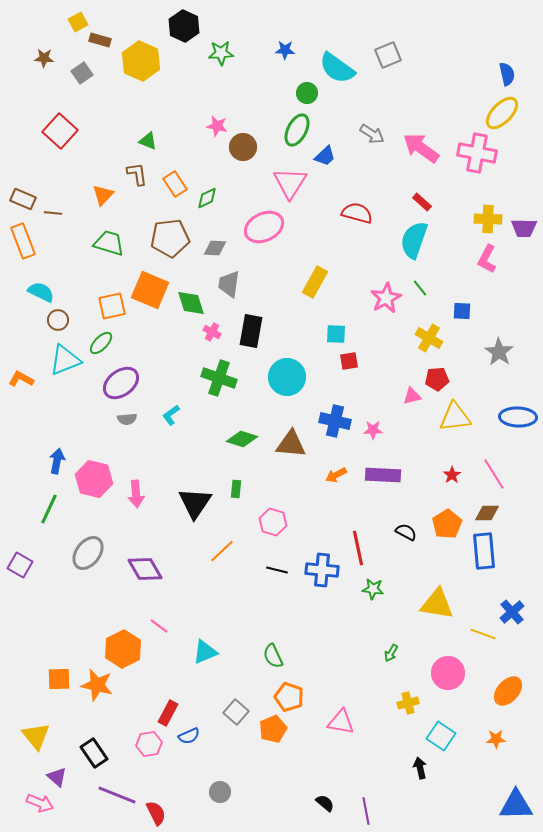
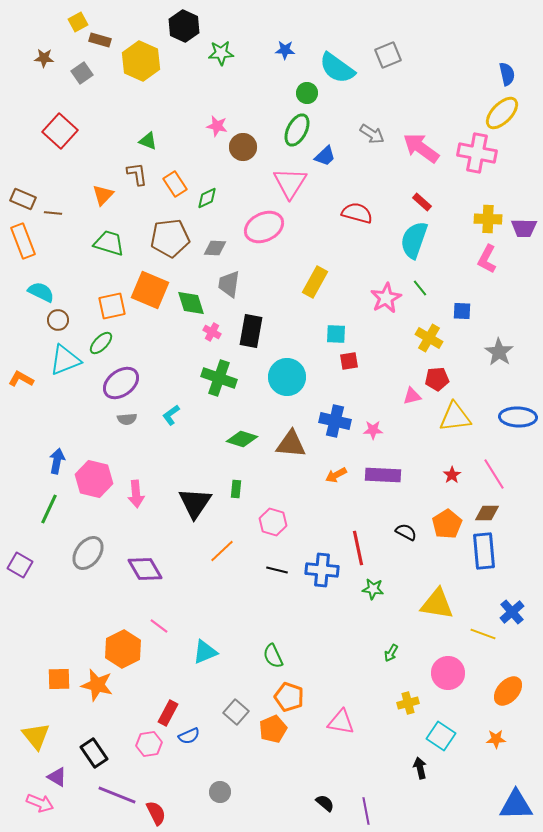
purple triangle at (57, 777): rotated 10 degrees counterclockwise
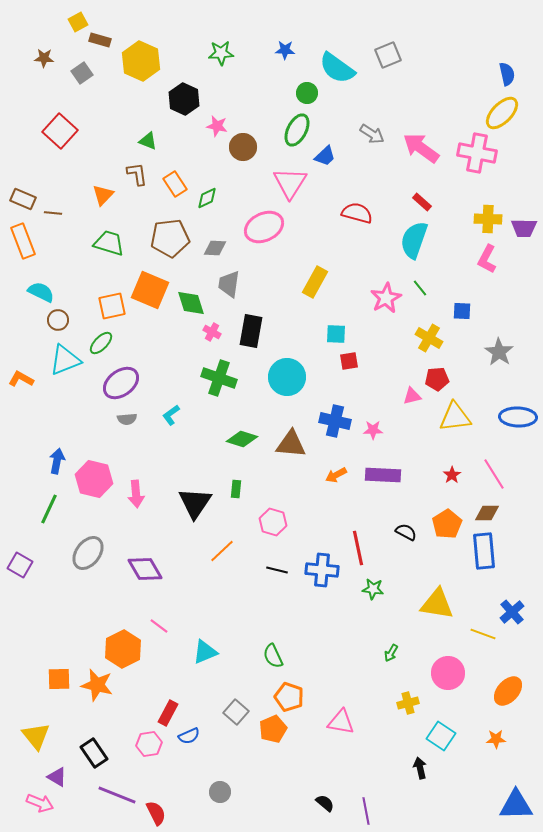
black hexagon at (184, 26): moved 73 px down
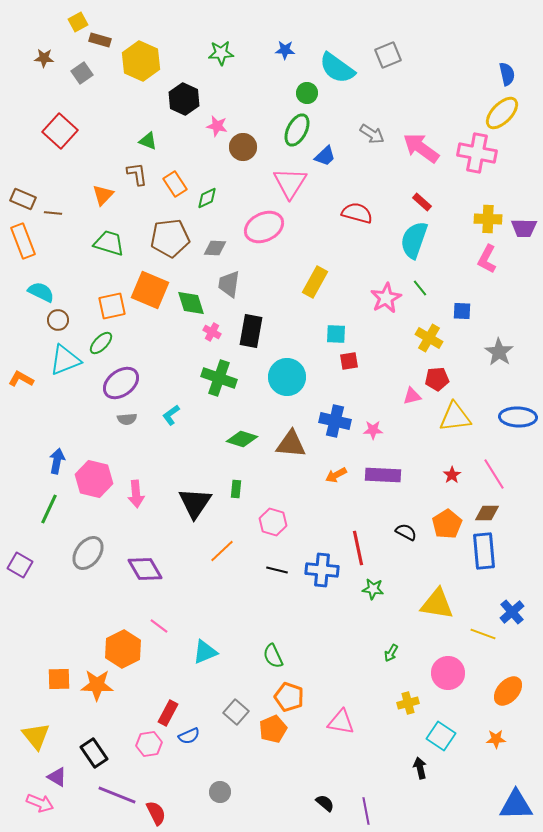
orange star at (97, 685): rotated 12 degrees counterclockwise
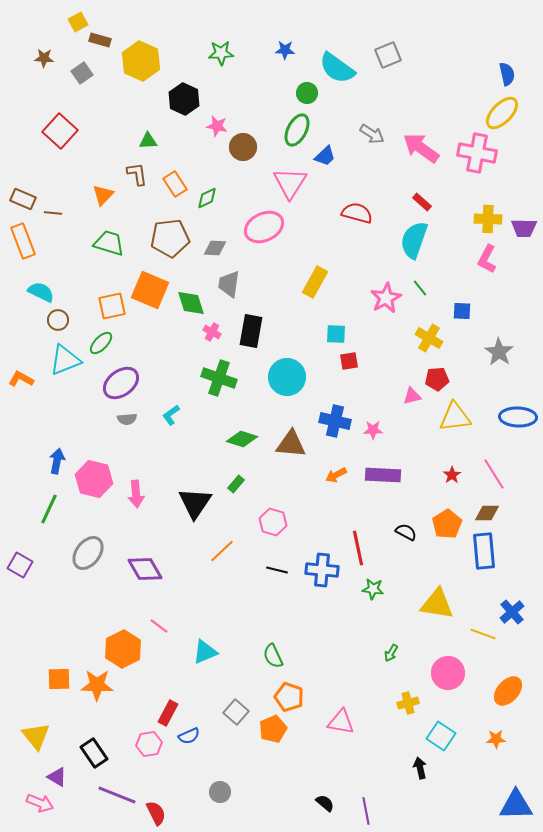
green triangle at (148, 141): rotated 24 degrees counterclockwise
green rectangle at (236, 489): moved 5 px up; rotated 36 degrees clockwise
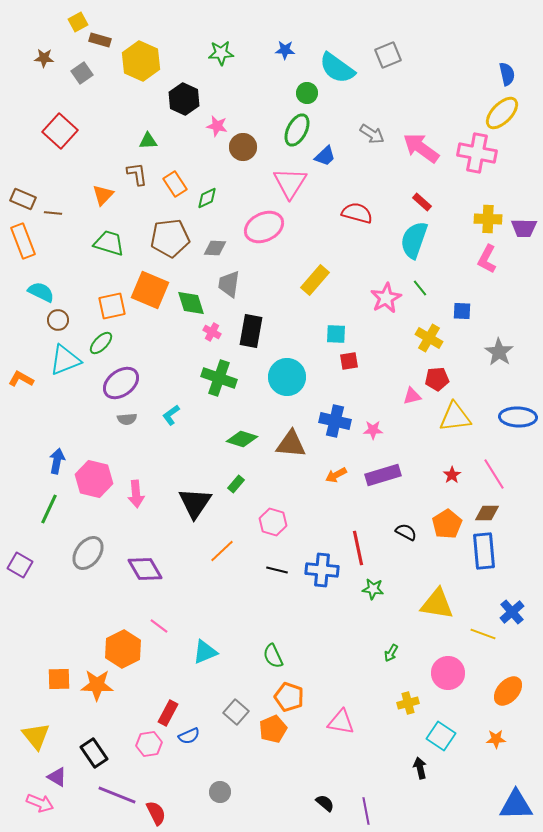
yellow rectangle at (315, 282): moved 2 px up; rotated 12 degrees clockwise
purple rectangle at (383, 475): rotated 20 degrees counterclockwise
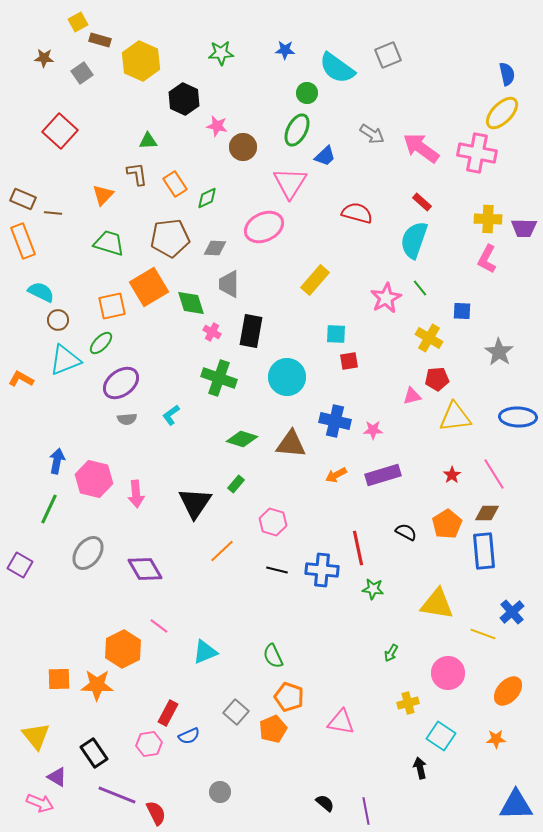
gray trapezoid at (229, 284): rotated 8 degrees counterclockwise
orange square at (150, 290): moved 1 px left, 3 px up; rotated 36 degrees clockwise
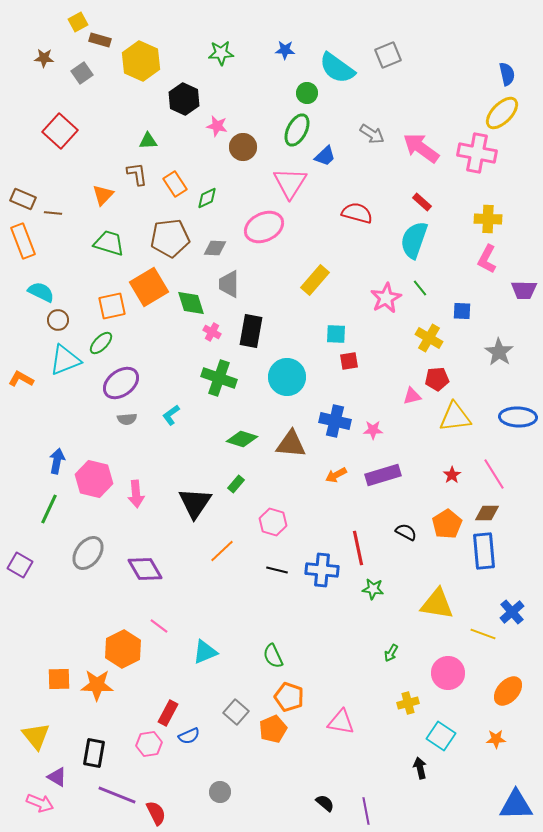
purple trapezoid at (524, 228): moved 62 px down
black rectangle at (94, 753): rotated 44 degrees clockwise
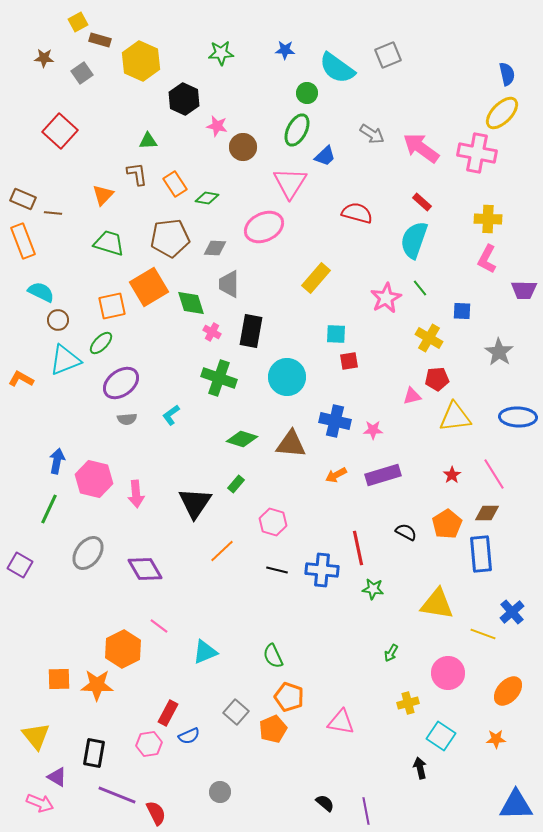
green diamond at (207, 198): rotated 35 degrees clockwise
yellow rectangle at (315, 280): moved 1 px right, 2 px up
blue rectangle at (484, 551): moved 3 px left, 3 px down
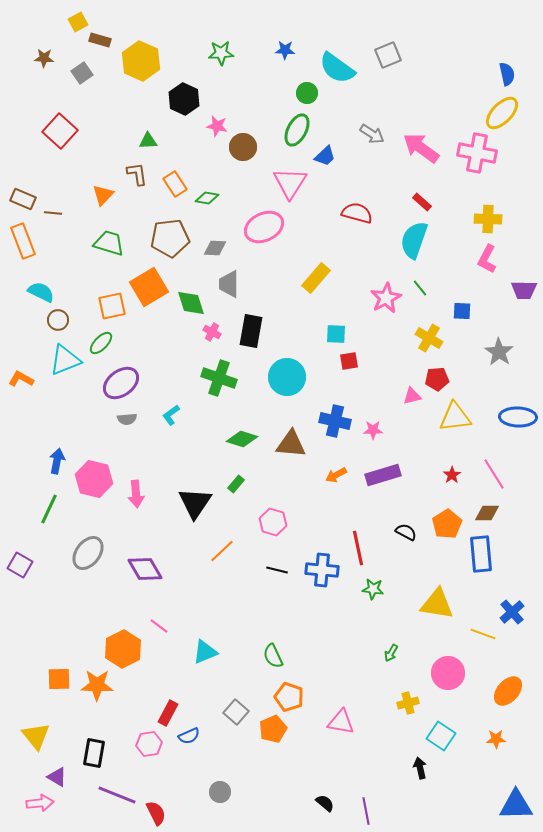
pink arrow at (40, 803): rotated 28 degrees counterclockwise
